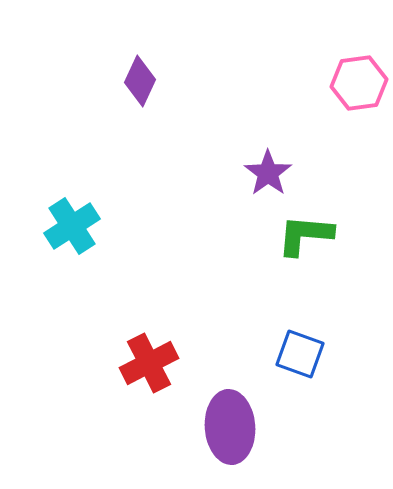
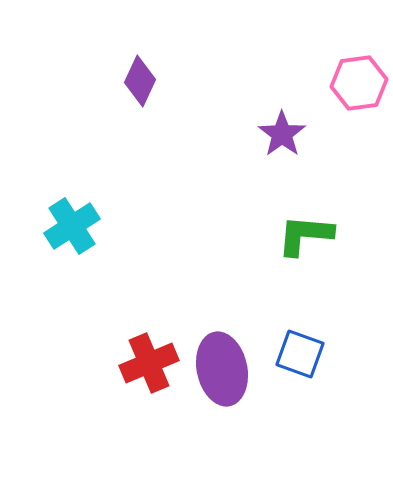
purple star: moved 14 px right, 39 px up
red cross: rotated 4 degrees clockwise
purple ellipse: moved 8 px left, 58 px up; rotated 8 degrees counterclockwise
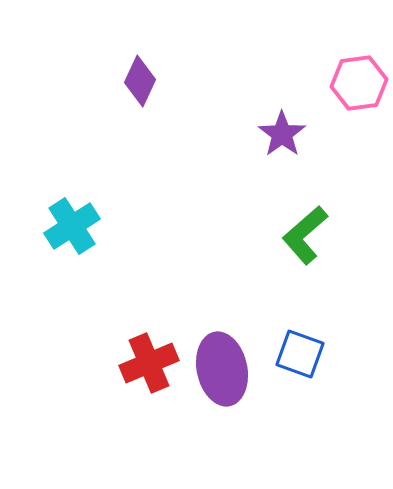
green L-shape: rotated 46 degrees counterclockwise
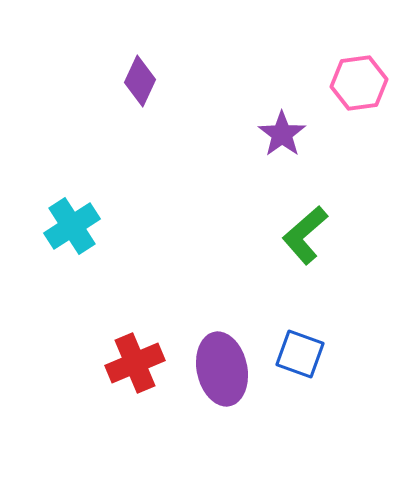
red cross: moved 14 px left
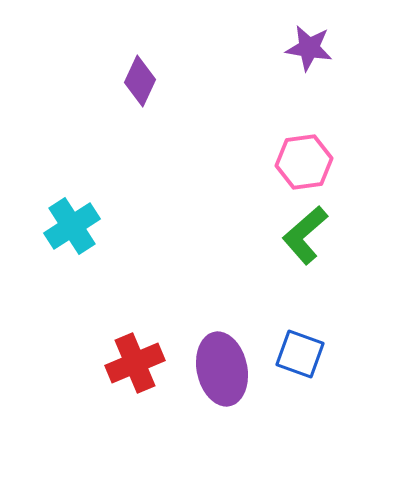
pink hexagon: moved 55 px left, 79 px down
purple star: moved 27 px right, 86 px up; rotated 27 degrees counterclockwise
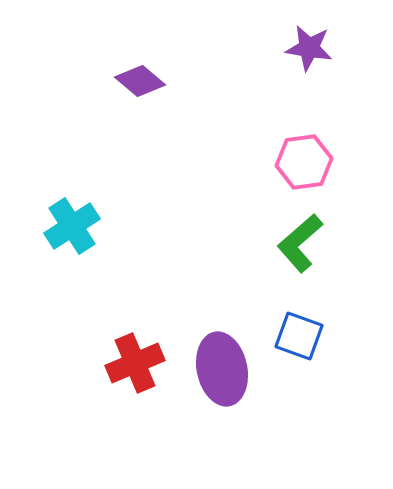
purple diamond: rotated 75 degrees counterclockwise
green L-shape: moved 5 px left, 8 px down
blue square: moved 1 px left, 18 px up
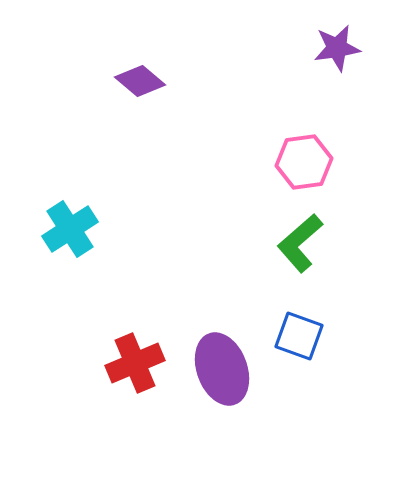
purple star: moved 28 px right; rotated 18 degrees counterclockwise
cyan cross: moved 2 px left, 3 px down
purple ellipse: rotated 8 degrees counterclockwise
